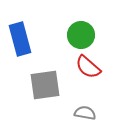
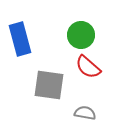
gray square: moved 4 px right; rotated 16 degrees clockwise
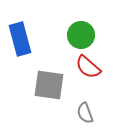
gray semicircle: rotated 120 degrees counterclockwise
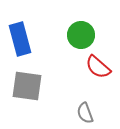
red semicircle: moved 10 px right
gray square: moved 22 px left, 1 px down
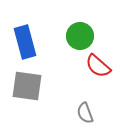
green circle: moved 1 px left, 1 px down
blue rectangle: moved 5 px right, 3 px down
red semicircle: moved 1 px up
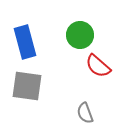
green circle: moved 1 px up
